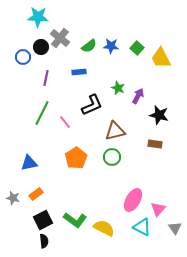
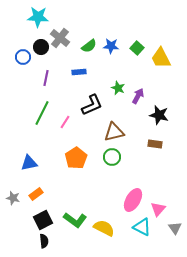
pink line: rotated 72 degrees clockwise
brown triangle: moved 1 px left, 1 px down
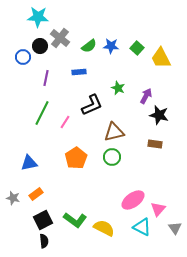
black circle: moved 1 px left, 1 px up
purple arrow: moved 8 px right
pink ellipse: rotated 25 degrees clockwise
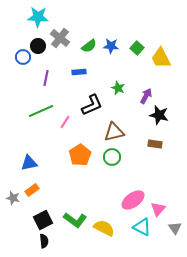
black circle: moved 2 px left
green line: moved 1 px left, 2 px up; rotated 40 degrees clockwise
orange pentagon: moved 4 px right, 3 px up
orange rectangle: moved 4 px left, 4 px up
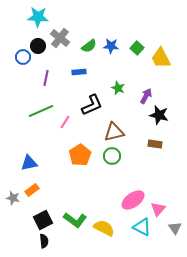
green circle: moved 1 px up
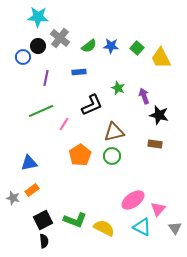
purple arrow: moved 2 px left; rotated 49 degrees counterclockwise
pink line: moved 1 px left, 2 px down
green L-shape: rotated 15 degrees counterclockwise
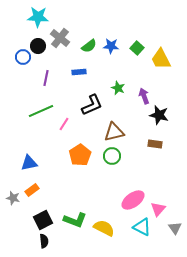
yellow trapezoid: moved 1 px down
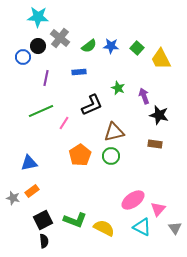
pink line: moved 1 px up
green circle: moved 1 px left
orange rectangle: moved 1 px down
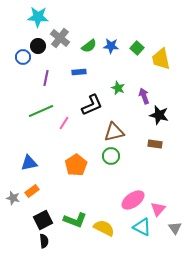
yellow trapezoid: rotated 15 degrees clockwise
orange pentagon: moved 4 px left, 10 px down
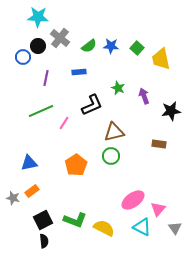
black star: moved 12 px right, 4 px up; rotated 24 degrees counterclockwise
brown rectangle: moved 4 px right
